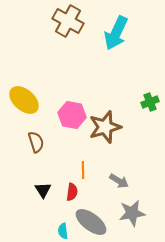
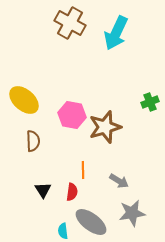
brown cross: moved 2 px right, 2 px down
brown semicircle: moved 3 px left, 1 px up; rotated 15 degrees clockwise
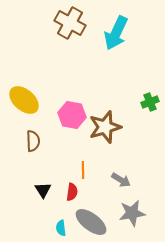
gray arrow: moved 2 px right, 1 px up
cyan semicircle: moved 2 px left, 3 px up
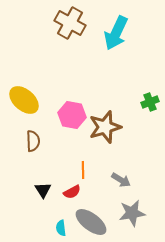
red semicircle: rotated 54 degrees clockwise
